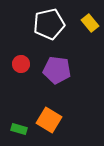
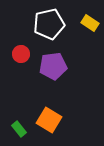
yellow rectangle: rotated 18 degrees counterclockwise
red circle: moved 10 px up
purple pentagon: moved 4 px left, 4 px up; rotated 16 degrees counterclockwise
green rectangle: rotated 35 degrees clockwise
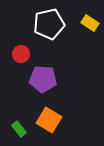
purple pentagon: moved 10 px left, 13 px down; rotated 12 degrees clockwise
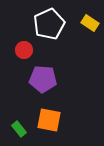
white pentagon: rotated 12 degrees counterclockwise
red circle: moved 3 px right, 4 px up
orange square: rotated 20 degrees counterclockwise
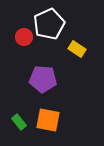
yellow rectangle: moved 13 px left, 26 px down
red circle: moved 13 px up
orange square: moved 1 px left
green rectangle: moved 7 px up
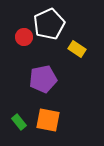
purple pentagon: rotated 16 degrees counterclockwise
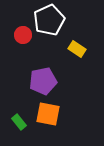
white pentagon: moved 4 px up
red circle: moved 1 px left, 2 px up
purple pentagon: moved 2 px down
orange square: moved 6 px up
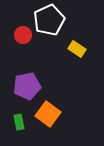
purple pentagon: moved 16 px left, 5 px down
orange square: rotated 25 degrees clockwise
green rectangle: rotated 28 degrees clockwise
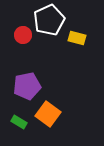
yellow rectangle: moved 11 px up; rotated 18 degrees counterclockwise
green rectangle: rotated 49 degrees counterclockwise
